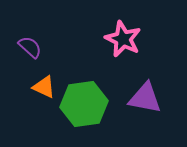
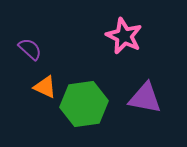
pink star: moved 1 px right, 3 px up
purple semicircle: moved 2 px down
orange triangle: moved 1 px right
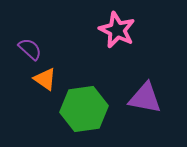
pink star: moved 7 px left, 6 px up
orange triangle: moved 8 px up; rotated 10 degrees clockwise
green hexagon: moved 5 px down
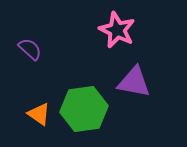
orange triangle: moved 6 px left, 35 px down
purple triangle: moved 11 px left, 16 px up
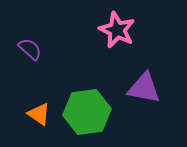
purple triangle: moved 10 px right, 6 px down
green hexagon: moved 3 px right, 3 px down
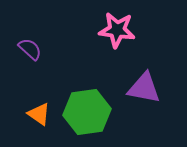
pink star: rotated 18 degrees counterclockwise
